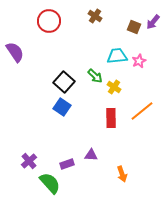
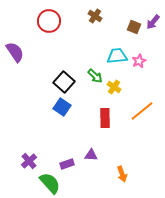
red rectangle: moved 6 px left
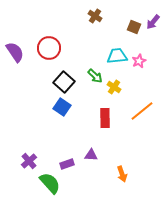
red circle: moved 27 px down
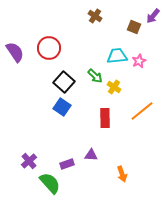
purple arrow: moved 6 px up
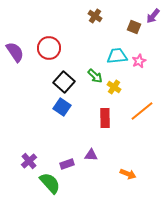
orange arrow: moved 6 px right; rotated 49 degrees counterclockwise
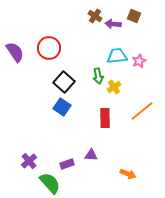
purple arrow: moved 40 px left, 8 px down; rotated 56 degrees clockwise
brown square: moved 11 px up
green arrow: moved 3 px right; rotated 35 degrees clockwise
yellow cross: rotated 24 degrees clockwise
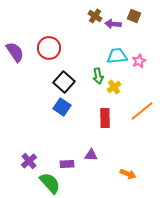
purple rectangle: rotated 16 degrees clockwise
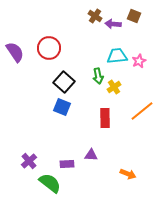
blue square: rotated 12 degrees counterclockwise
green semicircle: rotated 10 degrees counterclockwise
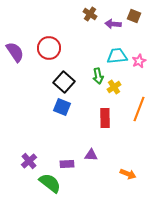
brown cross: moved 5 px left, 2 px up
orange line: moved 3 px left, 2 px up; rotated 30 degrees counterclockwise
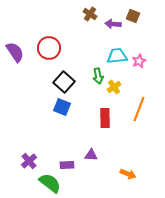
brown square: moved 1 px left
purple rectangle: moved 1 px down
